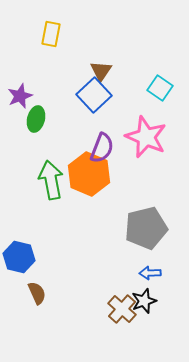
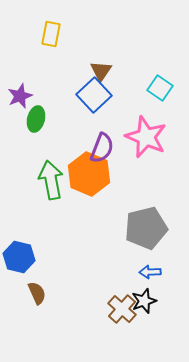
blue arrow: moved 1 px up
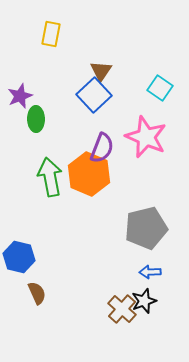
green ellipse: rotated 15 degrees counterclockwise
green arrow: moved 1 px left, 3 px up
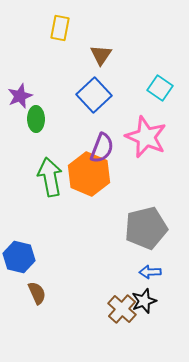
yellow rectangle: moved 9 px right, 6 px up
brown triangle: moved 16 px up
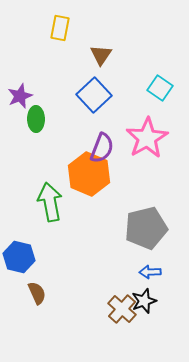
pink star: moved 1 px right, 1 px down; rotated 18 degrees clockwise
green arrow: moved 25 px down
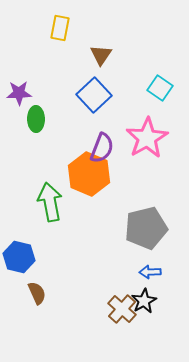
purple star: moved 1 px left, 3 px up; rotated 20 degrees clockwise
black star: rotated 10 degrees counterclockwise
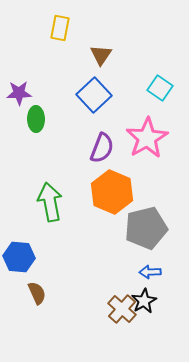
orange hexagon: moved 23 px right, 18 px down
blue hexagon: rotated 8 degrees counterclockwise
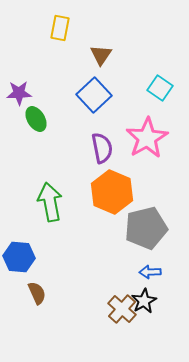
green ellipse: rotated 30 degrees counterclockwise
purple semicircle: rotated 32 degrees counterclockwise
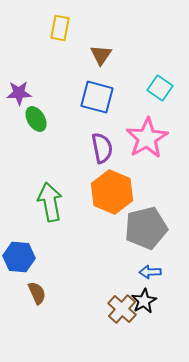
blue square: moved 3 px right, 2 px down; rotated 32 degrees counterclockwise
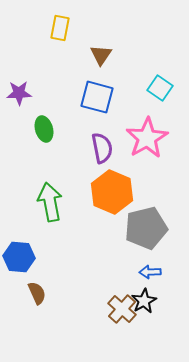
green ellipse: moved 8 px right, 10 px down; rotated 15 degrees clockwise
